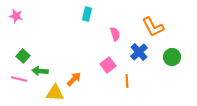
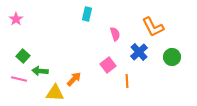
pink star: moved 3 px down; rotated 24 degrees clockwise
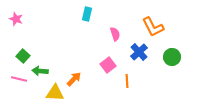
pink star: rotated 16 degrees counterclockwise
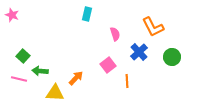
pink star: moved 4 px left, 4 px up
orange arrow: moved 2 px right, 1 px up
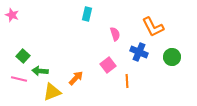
blue cross: rotated 24 degrees counterclockwise
yellow triangle: moved 3 px left, 1 px up; rotated 24 degrees counterclockwise
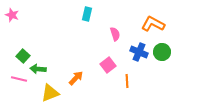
orange L-shape: moved 3 px up; rotated 145 degrees clockwise
green circle: moved 10 px left, 5 px up
green arrow: moved 2 px left, 2 px up
yellow triangle: moved 2 px left, 1 px down
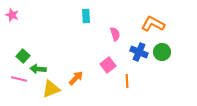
cyan rectangle: moved 1 px left, 2 px down; rotated 16 degrees counterclockwise
yellow triangle: moved 1 px right, 4 px up
